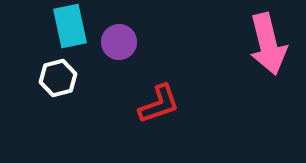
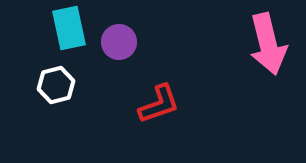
cyan rectangle: moved 1 px left, 2 px down
white hexagon: moved 2 px left, 7 px down
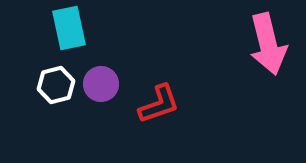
purple circle: moved 18 px left, 42 px down
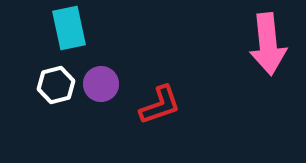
pink arrow: rotated 8 degrees clockwise
red L-shape: moved 1 px right, 1 px down
